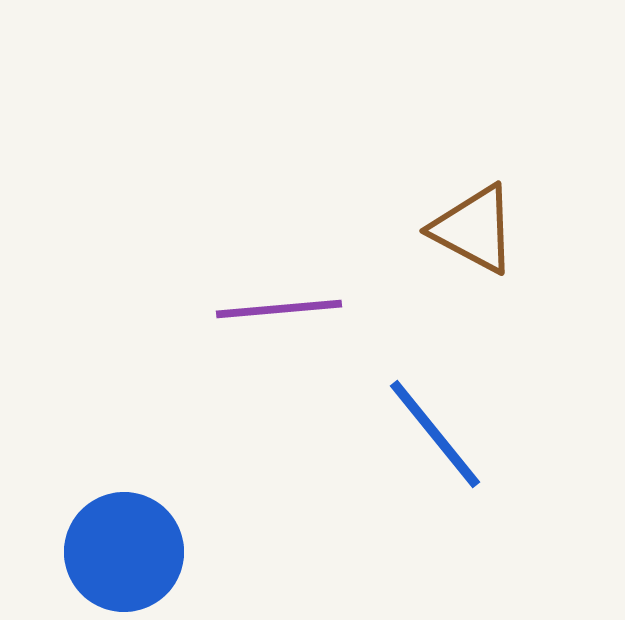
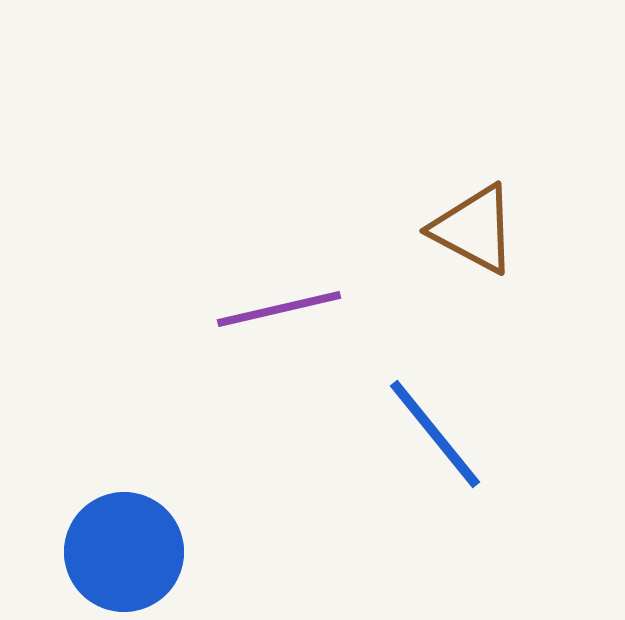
purple line: rotated 8 degrees counterclockwise
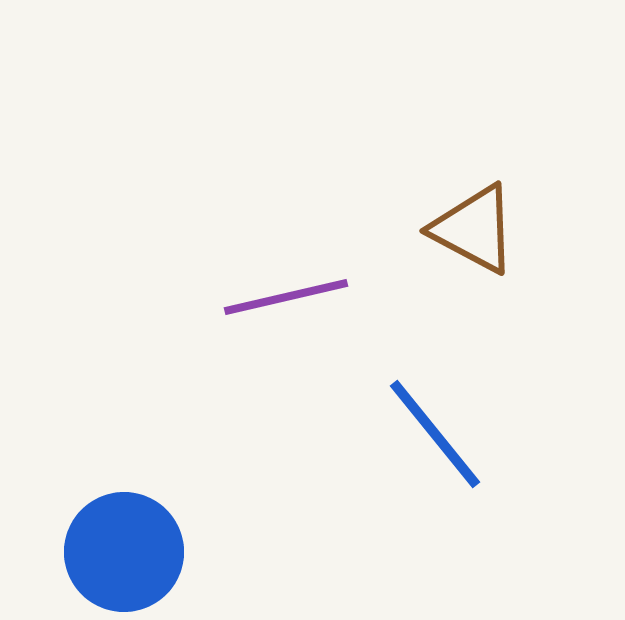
purple line: moved 7 px right, 12 px up
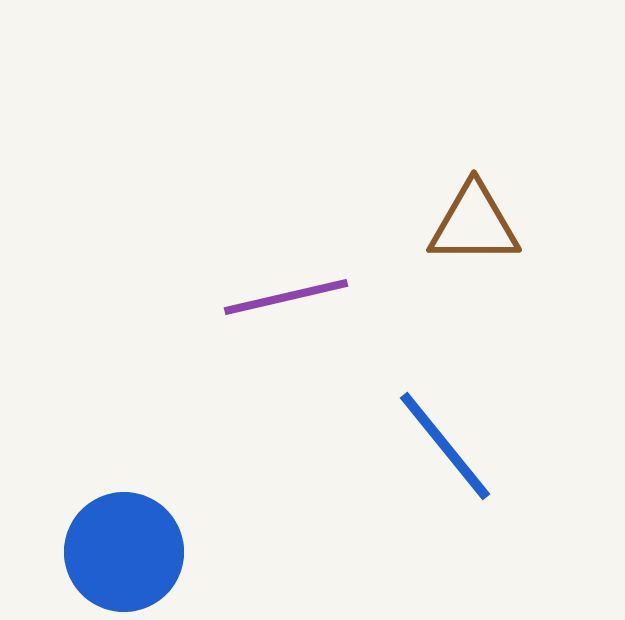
brown triangle: moved 5 px up; rotated 28 degrees counterclockwise
blue line: moved 10 px right, 12 px down
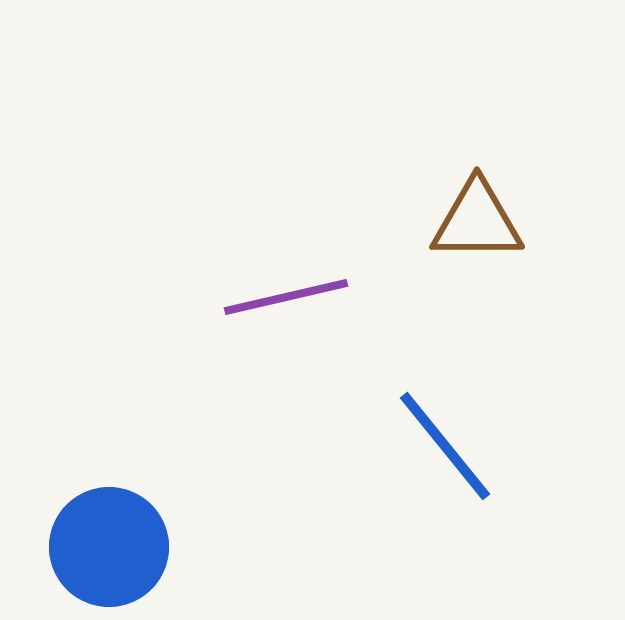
brown triangle: moved 3 px right, 3 px up
blue circle: moved 15 px left, 5 px up
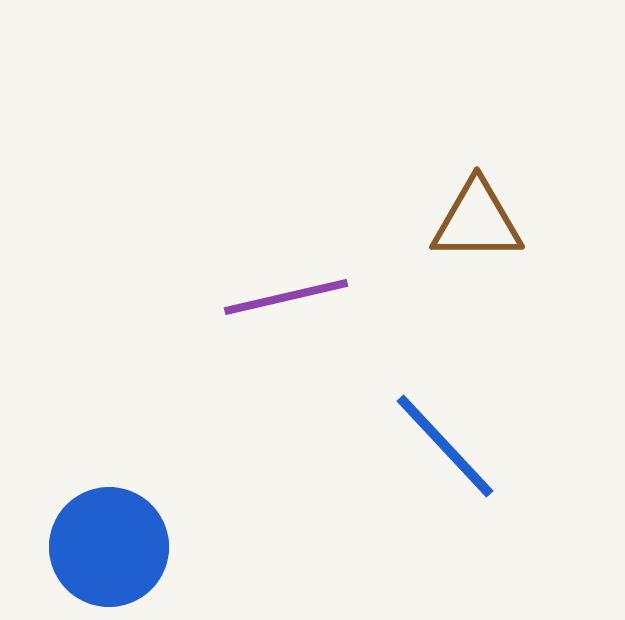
blue line: rotated 4 degrees counterclockwise
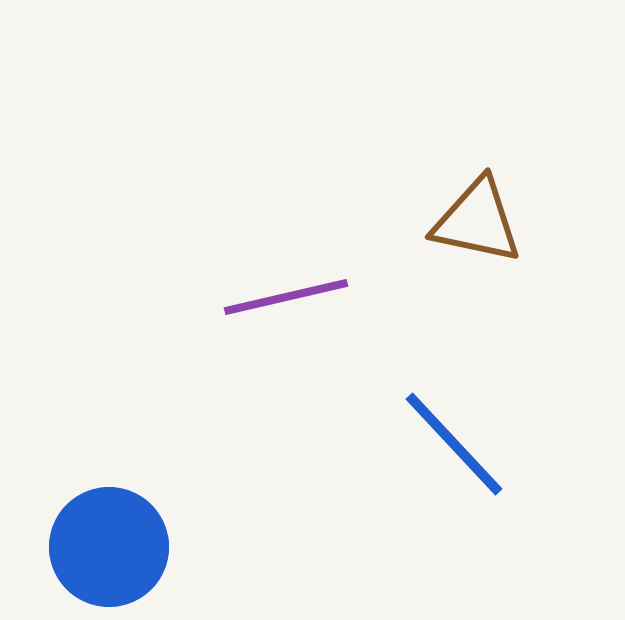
brown triangle: rotated 12 degrees clockwise
blue line: moved 9 px right, 2 px up
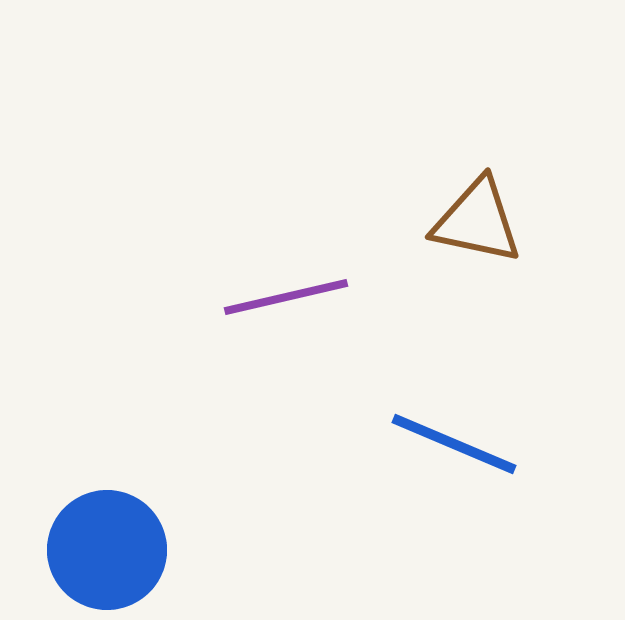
blue line: rotated 24 degrees counterclockwise
blue circle: moved 2 px left, 3 px down
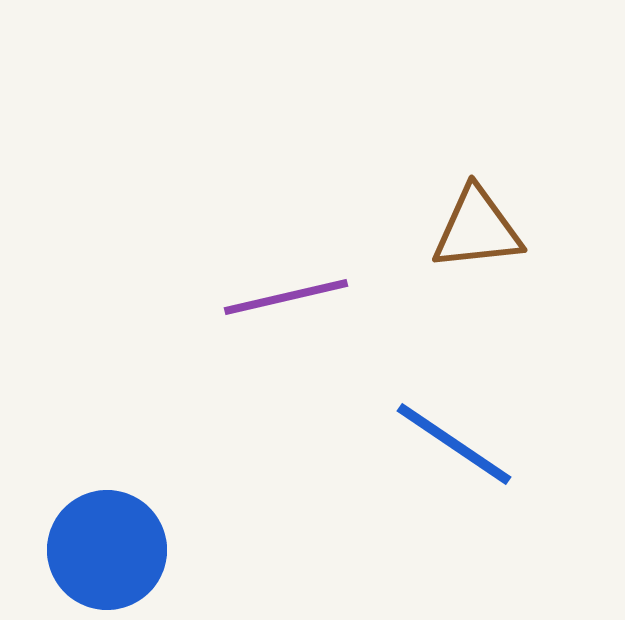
brown triangle: moved 8 px down; rotated 18 degrees counterclockwise
blue line: rotated 11 degrees clockwise
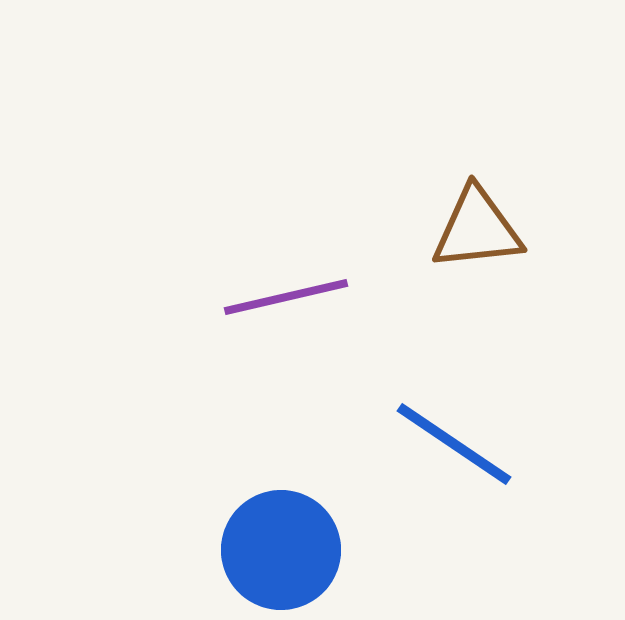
blue circle: moved 174 px right
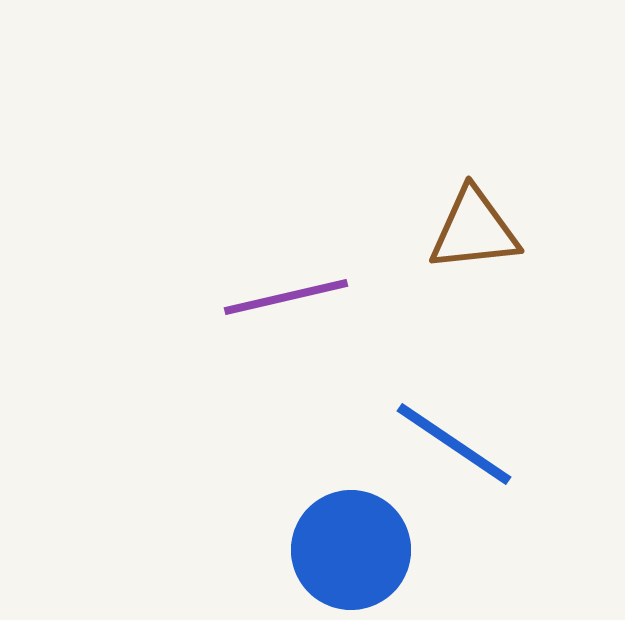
brown triangle: moved 3 px left, 1 px down
blue circle: moved 70 px right
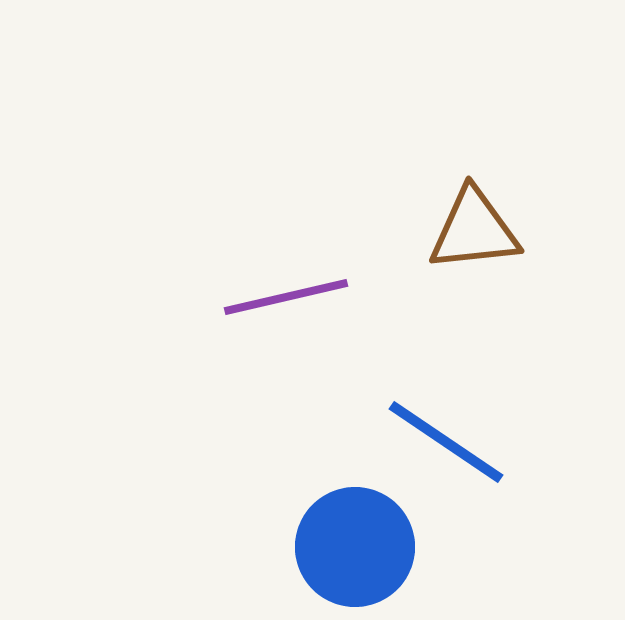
blue line: moved 8 px left, 2 px up
blue circle: moved 4 px right, 3 px up
